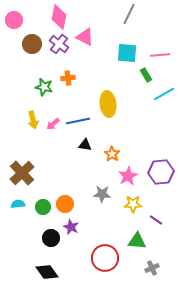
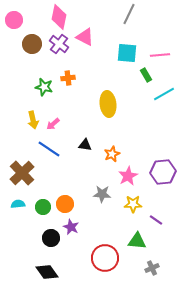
blue line: moved 29 px left, 28 px down; rotated 45 degrees clockwise
orange star: rotated 14 degrees clockwise
purple hexagon: moved 2 px right
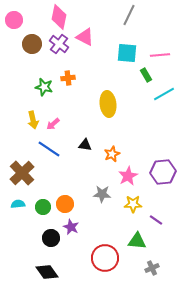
gray line: moved 1 px down
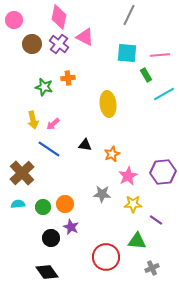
red circle: moved 1 px right, 1 px up
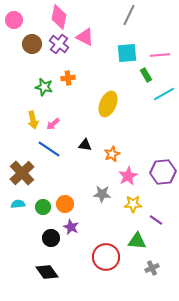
cyan square: rotated 10 degrees counterclockwise
yellow ellipse: rotated 30 degrees clockwise
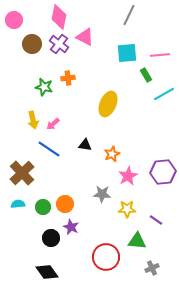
yellow star: moved 6 px left, 5 px down
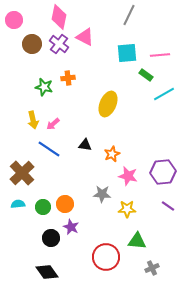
green rectangle: rotated 24 degrees counterclockwise
pink star: rotated 30 degrees counterclockwise
purple line: moved 12 px right, 14 px up
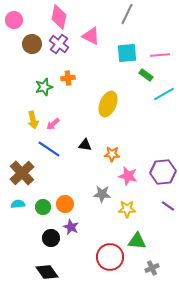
gray line: moved 2 px left, 1 px up
pink triangle: moved 6 px right, 1 px up
green star: rotated 30 degrees counterclockwise
orange star: rotated 28 degrees clockwise
red circle: moved 4 px right
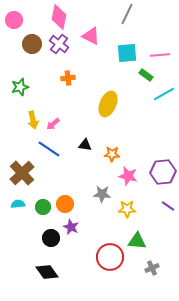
green star: moved 24 px left
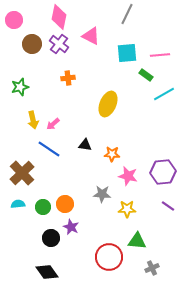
red circle: moved 1 px left
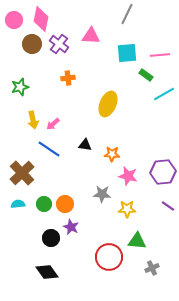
pink diamond: moved 18 px left, 2 px down
pink triangle: rotated 24 degrees counterclockwise
green circle: moved 1 px right, 3 px up
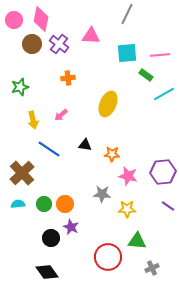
pink arrow: moved 8 px right, 9 px up
red circle: moved 1 px left
